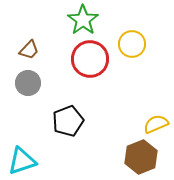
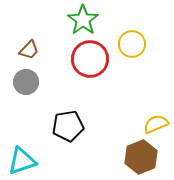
gray circle: moved 2 px left, 1 px up
black pentagon: moved 5 px down; rotated 12 degrees clockwise
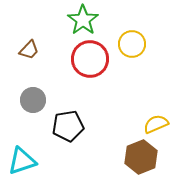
gray circle: moved 7 px right, 18 px down
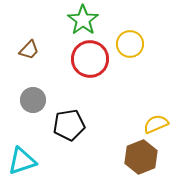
yellow circle: moved 2 px left
black pentagon: moved 1 px right, 1 px up
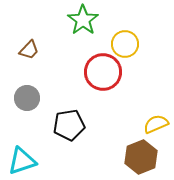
yellow circle: moved 5 px left
red circle: moved 13 px right, 13 px down
gray circle: moved 6 px left, 2 px up
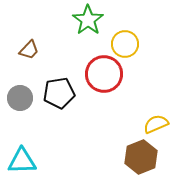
green star: moved 5 px right
red circle: moved 1 px right, 2 px down
gray circle: moved 7 px left
black pentagon: moved 10 px left, 32 px up
cyan triangle: rotated 16 degrees clockwise
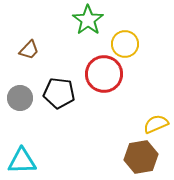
black pentagon: rotated 16 degrees clockwise
brown hexagon: rotated 12 degrees clockwise
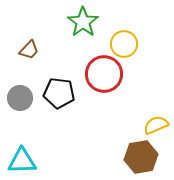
green star: moved 5 px left, 2 px down
yellow circle: moved 1 px left
yellow semicircle: moved 1 px down
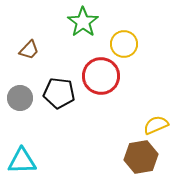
red circle: moved 3 px left, 2 px down
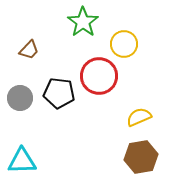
red circle: moved 2 px left
yellow semicircle: moved 17 px left, 8 px up
